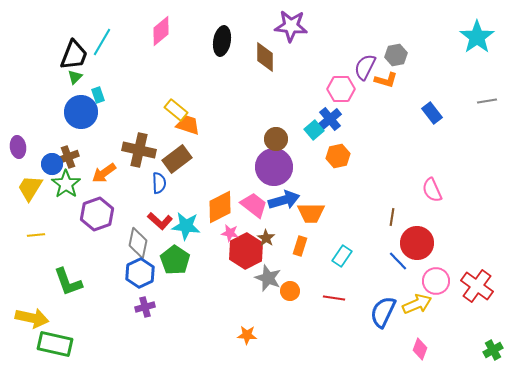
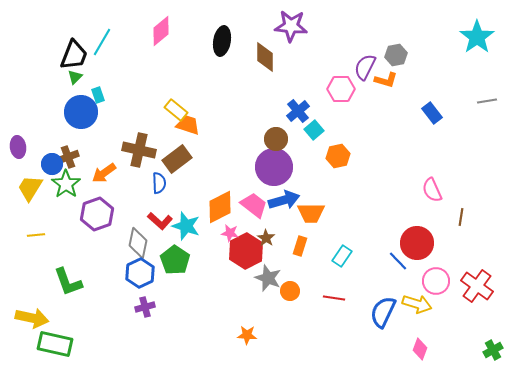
blue cross at (330, 119): moved 32 px left, 8 px up
brown line at (392, 217): moved 69 px right
cyan star at (186, 226): rotated 12 degrees clockwise
yellow arrow at (417, 304): rotated 40 degrees clockwise
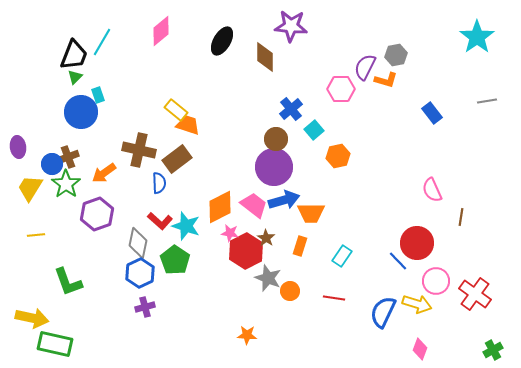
black ellipse at (222, 41): rotated 20 degrees clockwise
blue cross at (298, 111): moved 7 px left, 2 px up
red cross at (477, 286): moved 2 px left, 8 px down
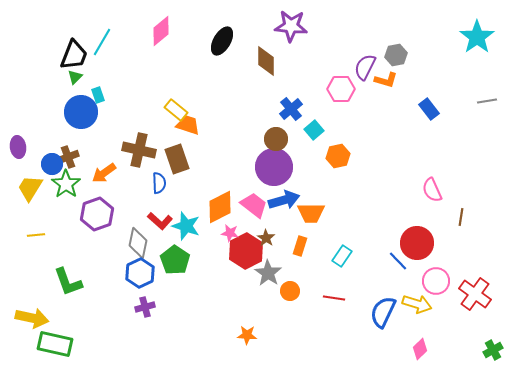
brown diamond at (265, 57): moved 1 px right, 4 px down
blue rectangle at (432, 113): moved 3 px left, 4 px up
brown rectangle at (177, 159): rotated 72 degrees counterclockwise
gray star at (268, 278): moved 5 px up; rotated 12 degrees clockwise
pink diamond at (420, 349): rotated 25 degrees clockwise
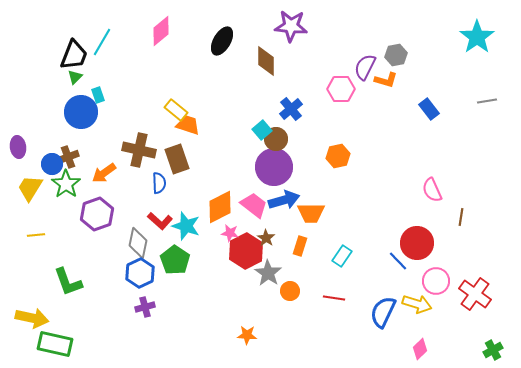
cyan square at (314, 130): moved 52 px left
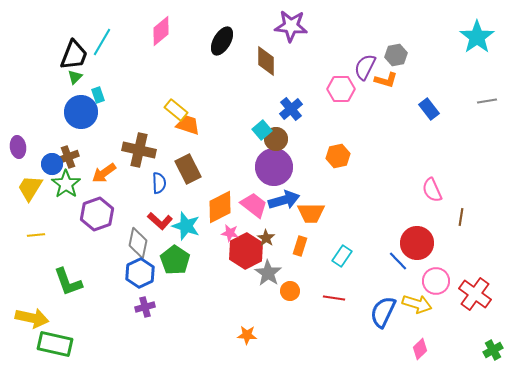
brown rectangle at (177, 159): moved 11 px right, 10 px down; rotated 8 degrees counterclockwise
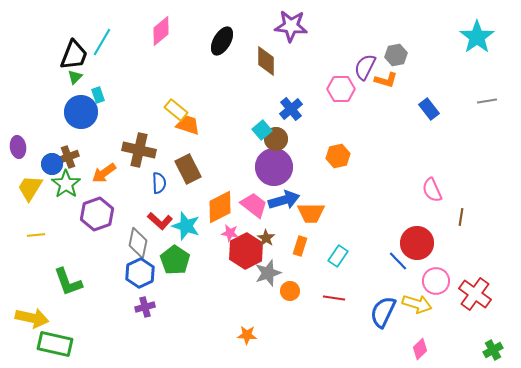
cyan rectangle at (342, 256): moved 4 px left
gray star at (268, 273): rotated 20 degrees clockwise
